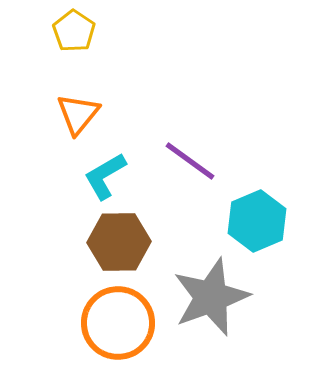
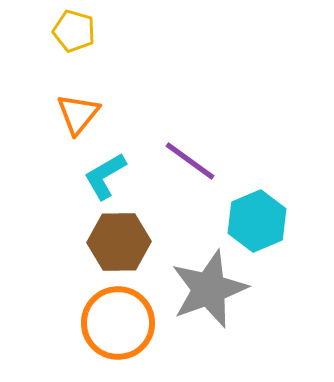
yellow pentagon: rotated 18 degrees counterclockwise
gray star: moved 2 px left, 8 px up
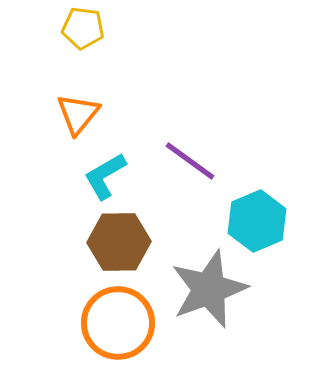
yellow pentagon: moved 9 px right, 3 px up; rotated 9 degrees counterclockwise
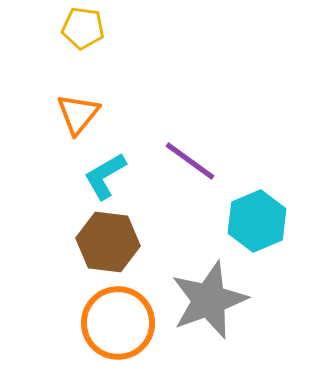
brown hexagon: moved 11 px left; rotated 8 degrees clockwise
gray star: moved 11 px down
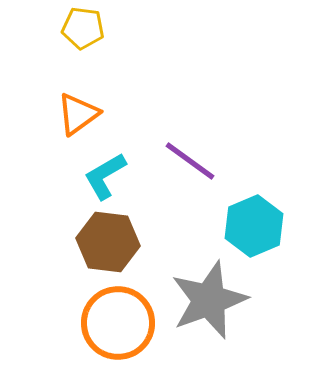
orange triangle: rotated 15 degrees clockwise
cyan hexagon: moved 3 px left, 5 px down
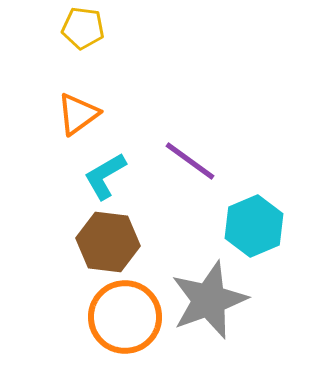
orange circle: moved 7 px right, 6 px up
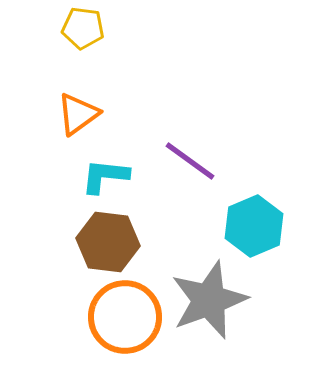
cyan L-shape: rotated 36 degrees clockwise
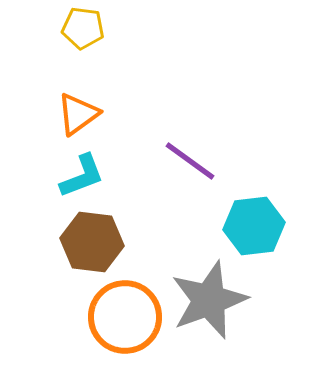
cyan L-shape: moved 23 px left; rotated 153 degrees clockwise
cyan hexagon: rotated 16 degrees clockwise
brown hexagon: moved 16 px left
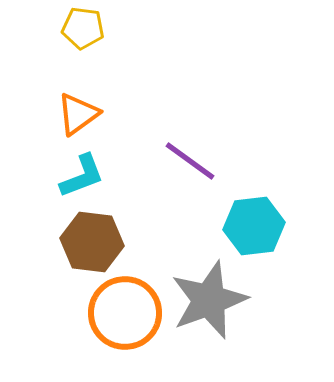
orange circle: moved 4 px up
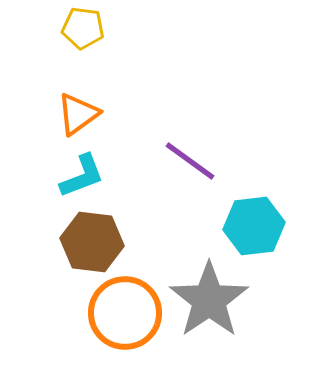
gray star: rotated 14 degrees counterclockwise
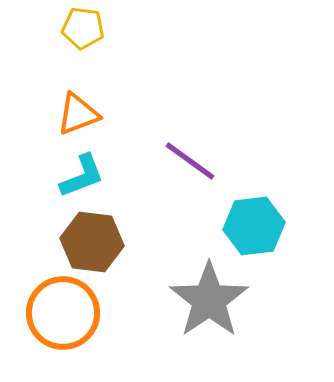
orange triangle: rotated 15 degrees clockwise
orange circle: moved 62 px left
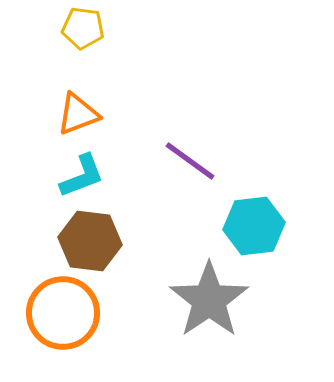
brown hexagon: moved 2 px left, 1 px up
